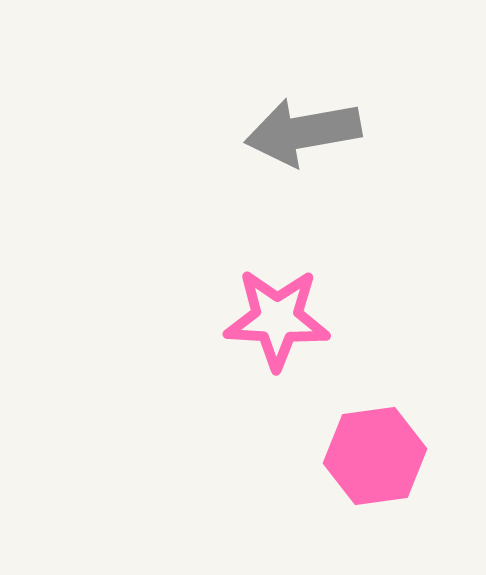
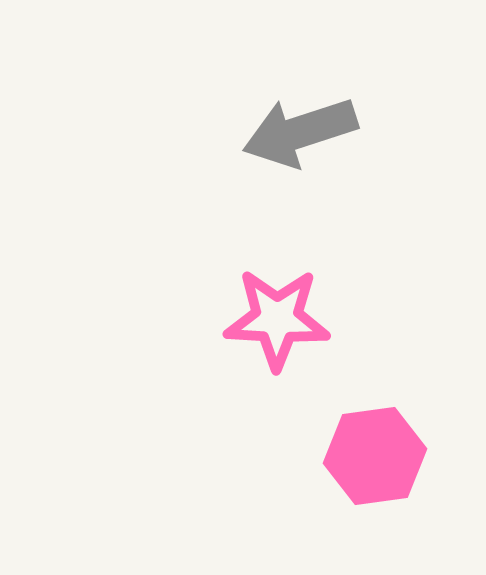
gray arrow: moved 3 px left; rotated 8 degrees counterclockwise
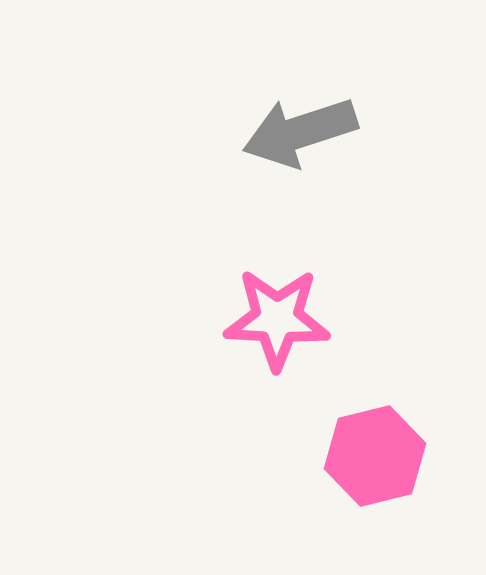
pink hexagon: rotated 6 degrees counterclockwise
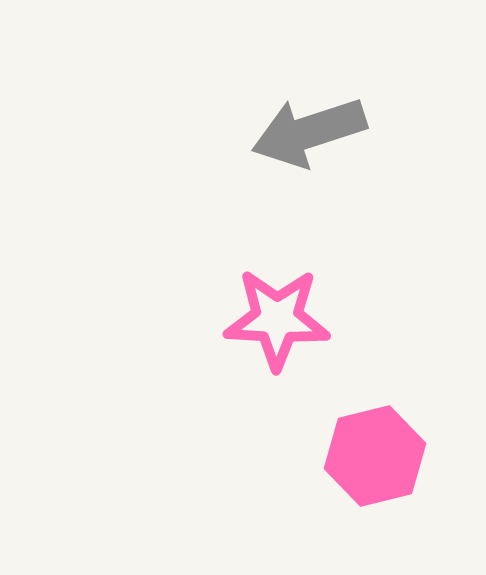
gray arrow: moved 9 px right
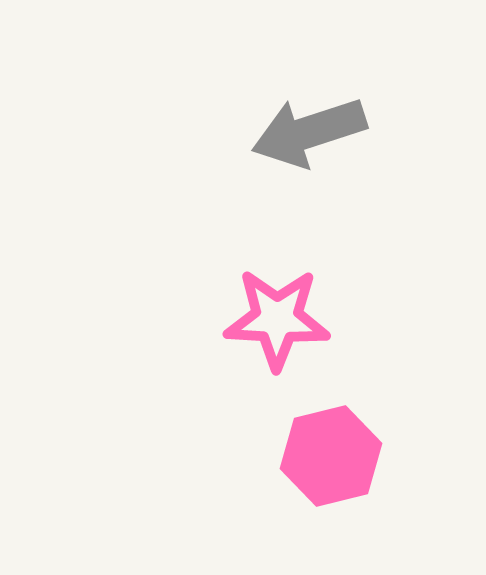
pink hexagon: moved 44 px left
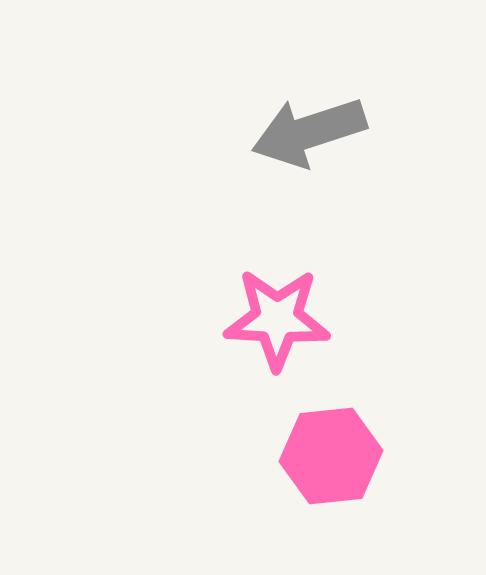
pink hexagon: rotated 8 degrees clockwise
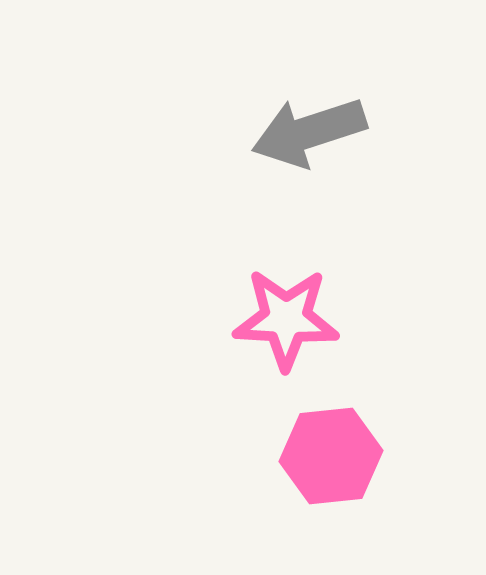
pink star: moved 9 px right
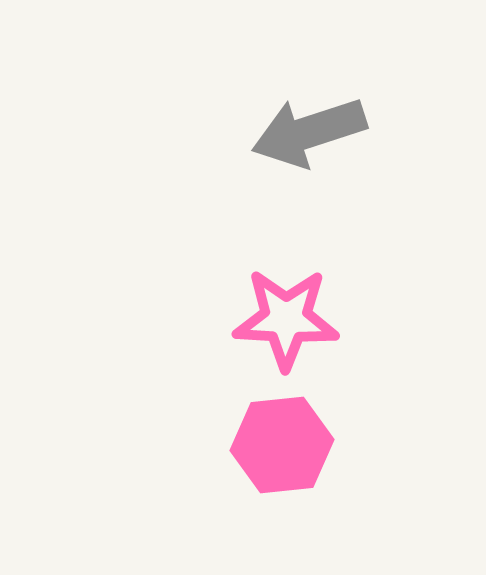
pink hexagon: moved 49 px left, 11 px up
